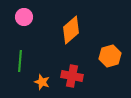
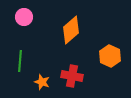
orange hexagon: rotated 20 degrees counterclockwise
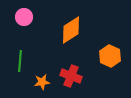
orange diamond: rotated 8 degrees clockwise
red cross: moved 1 px left; rotated 10 degrees clockwise
orange star: rotated 28 degrees counterclockwise
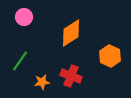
orange diamond: moved 3 px down
green line: rotated 30 degrees clockwise
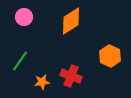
orange diamond: moved 12 px up
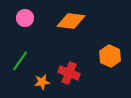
pink circle: moved 1 px right, 1 px down
orange diamond: rotated 40 degrees clockwise
red cross: moved 2 px left, 3 px up
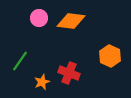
pink circle: moved 14 px right
orange star: rotated 14 degrees counterclockwise
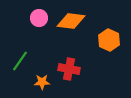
orange hexagon: moved 1 px left, 16 px up
red cross: moved 4 px up; rotated 10 degrees counterclockwise
orange star: rotated 21 degrees clockwise
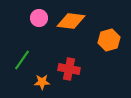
orange hexagon: rotated 20 degrees clockwise
green line: moved 2 px right, 1 px up
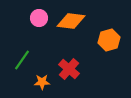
red cross: rotated 30 degrees clockwise
